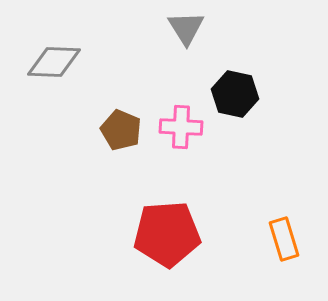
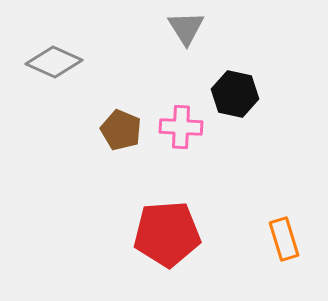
gray diamond: rotated 22 degrees clockwise
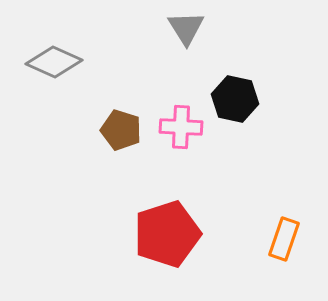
black hexagon: moved 5 px down
brown pentagon: rotated 6 degrees counterclockwise
red pentagon: rotated 14 degrees counterclockwise
orange rectangle: rotated 36 degrees clockwise
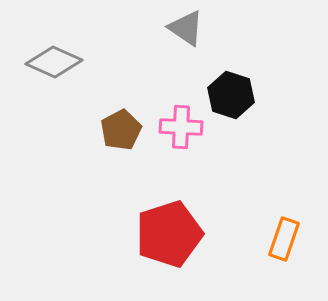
gray triangle: rotated 24 degrees counterclockwise
black hexagon: moved 4 px left, 4 px up; rotated 6 degrees clockwise
brown pentagon: rotated 27 degrees clockwise
red pentagon: moved 2 px right
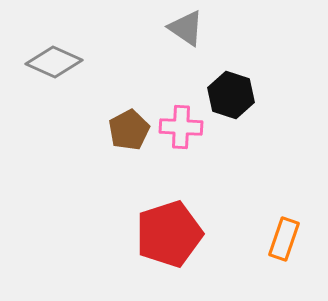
brown pentagon: moved 8 px right
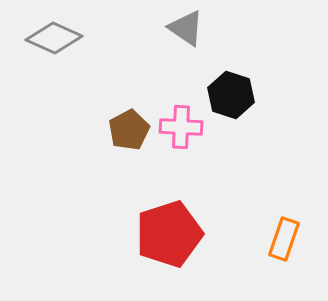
gray diamond: moved 24 px up
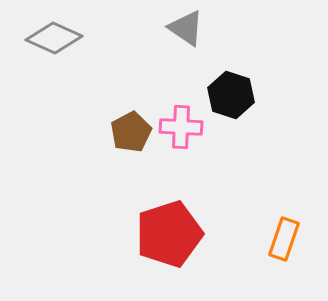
brown pentagon: moved 2 px right, 2 px down
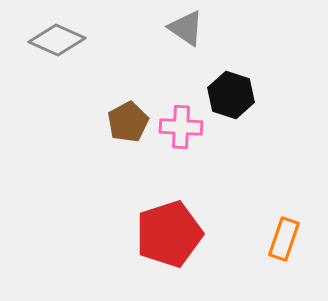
gray diamond: moved 3 px right, 2 px down
brown pentagon: moved 3 px left, 10 px up
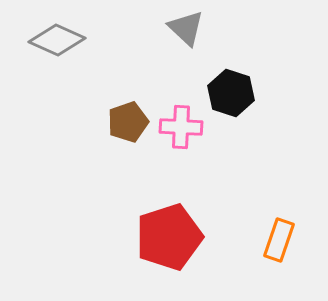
gray triangle: rotated 9 degrees clockwise
black hexagon: moved 2 px up
brown pentagon: rotated 9 degrees clockwise
red pentagon: moved 3 px down
orange rectangle: moved 5 px left, 1 px down
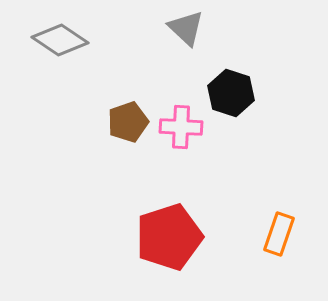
gray diamond: moved 3 px right; rotated 10 degrees clockwise
orange rectangle: moved 6 px up
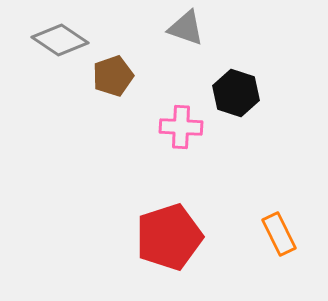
gray triangle: rotated 24 degrees counterclockwise
black hexagon: moved 5 px right
brown pentagon: moved 15 px left, 46 px up
orange rectangle: rotated 45 degrees counterclockwise
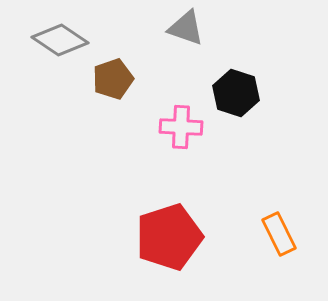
brown pentagon: moved 3 px down
